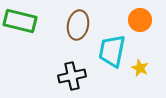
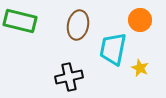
cyan trapezoid: moved 1 px right, 2 px up
black cross: moved 3 px left, 1 px down
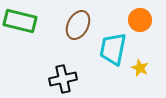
brown ellipse: rotated 16 degrees clockwise
black cross: moved 6 px left, 2 px down
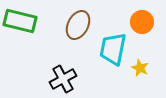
orange circle: moved 2 px right, 2 px down
black cross: rotated 16 degrees counterclockwise
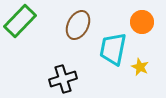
green rectangle: rotated 60 degrees counterclockwise
yellow star: moved 1 px up
black cross: rotated 12 degrees clockwise
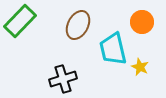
cyan trapezoid: rotated 24 degrees counterclockwise
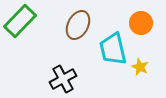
orange circle: moved 1 px left, 1 px down
black cross: rotated 12 degrees counterclockwise
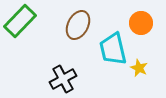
yellow star: moved 1 px left, 1 px down
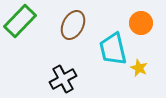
brown ellipse: moved 5 px left
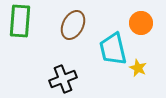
green rectangle: rotated 40 degrees counterclockwise
yellow star: moved 1 px left
black cross: rotated 8 degrees clockwise
